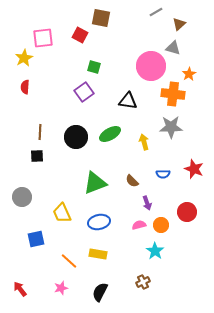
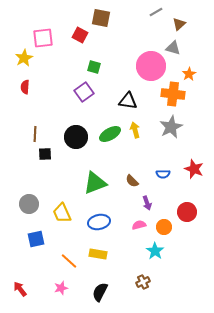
gray star: rotated 25 degrees counterclockwise
brown line: moved 5 px left, 2 px down
yellow arrow: moved 9 px left, 12 px up
black square: moved 8 px right, 2 px up
gray circle: moved 7 px right, 7 px down
orange circle: moved 3 px right, 2 px down
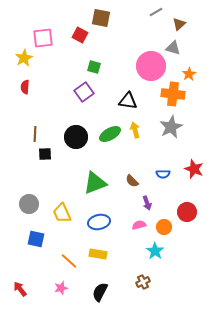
blue square: rotated 24 degrees clockwise
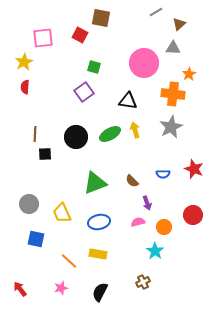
gray triangle: rotated 14 degrees counterclockwise
yellow star: moved 4 px down
pink circle: moved 7 px left, 3 px up
red circle: moved 6 px right, 3 px down
pink semicircle: moved 1 px left, 3 px up
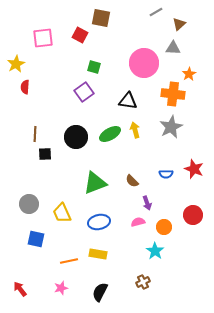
yellow star: moved 8 px left, 2 px down
blue semicircle: moved 3 px right
orange line: rotated 54 degrees counterclockwise
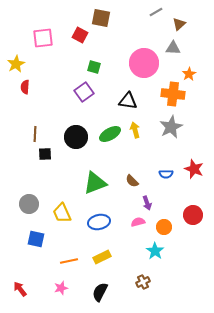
yellow rectangle: moved 4 px right, 3 px down; rotated 36 degrees counterclockwise
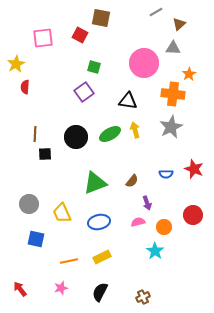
brown semicircle: rotated 96 degrees counterclockwise
brown cross: moved 15 px down
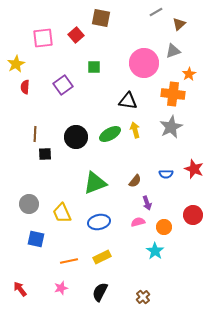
red square: moved 4 px left; rotated 21 degrees clockwise
gray triangle: moved 3 px down; rotated 21 degrees counterclockwise
green square: rotated 16 degrees counterclockwise
purple square: moved 21 px left, 7 px up
brown semicircle: moved 3 px right
brown cross: rotated 16 degrees counterclockwise
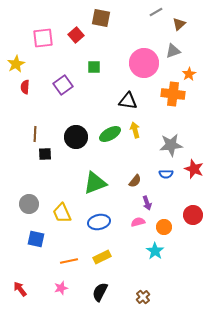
gray star: moved 18 px down; rotated 20 degrees clockwise
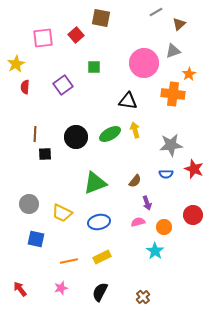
yellow trapezoid: rotated 40 degrees counterclockwise
